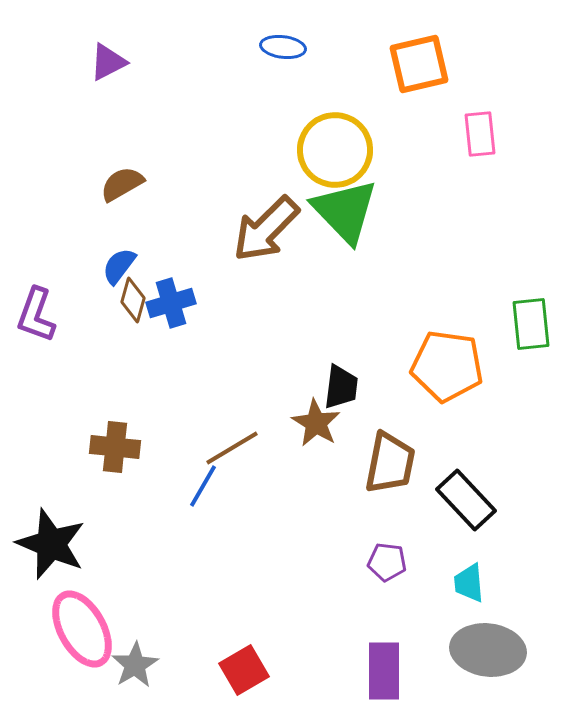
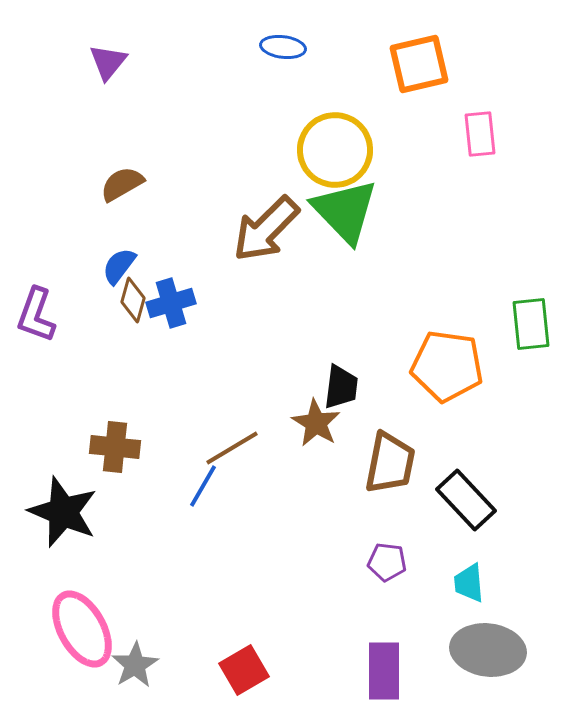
purple triangle: rotated 24 degrees counterclockwise
black star: moved 12 px right, 32 px up
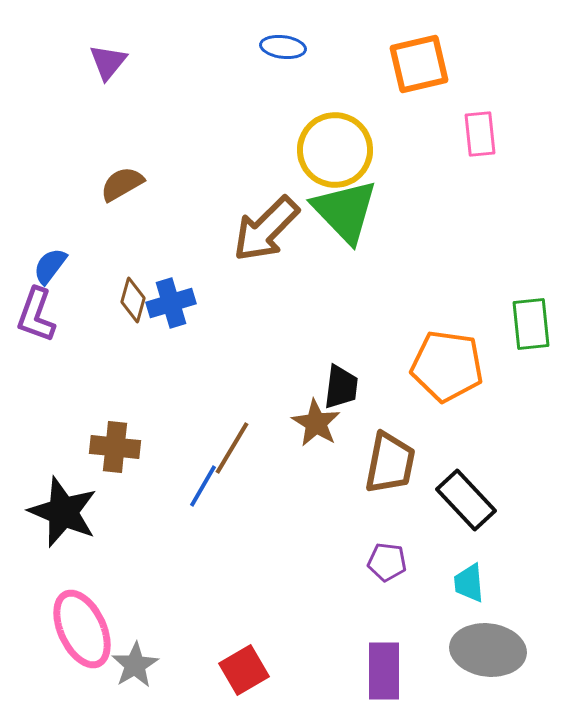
blue semicircle: moved 69 px left
brown line: rotated 28 degrees counterclockwise
pink ellipse: rotated 4 degrees clockwise
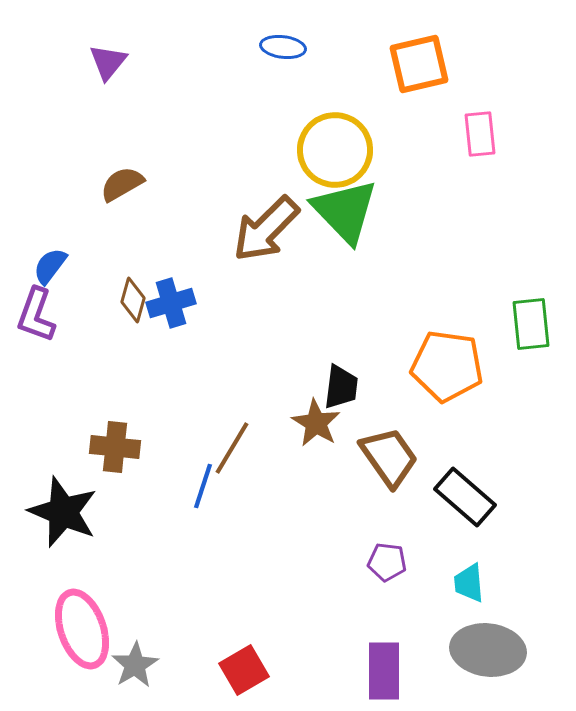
brown trapezoid: moved 1 px left, 6 px up; rotated 46 degrees counterclockwise
blue line: rotated 12 degrees counterclockwise
black rectangle: moved 1 px left, 3 px up; rotated 6 degrees counterclockwise
pink ellipse: rotated 6 degrees clockwise
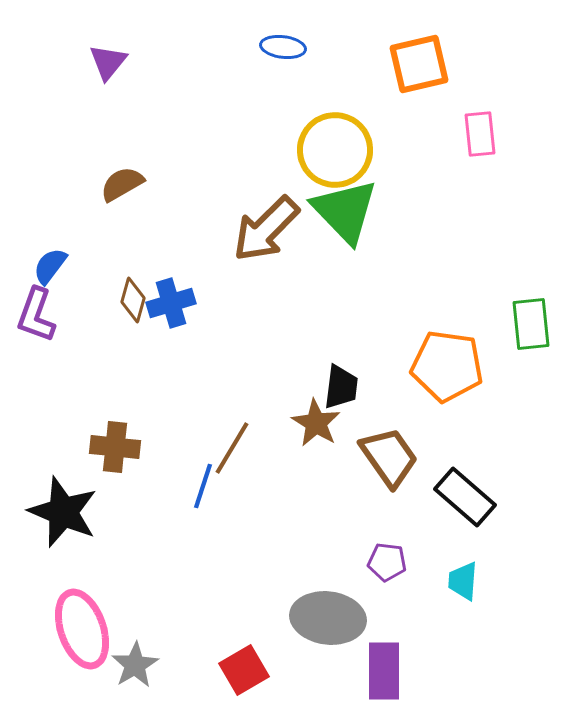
cyan trapezoid: moved 6 px left, 2 px up; rotated 9 degrees clockwise
gray ellipse: moved 160 px left, 32 px up
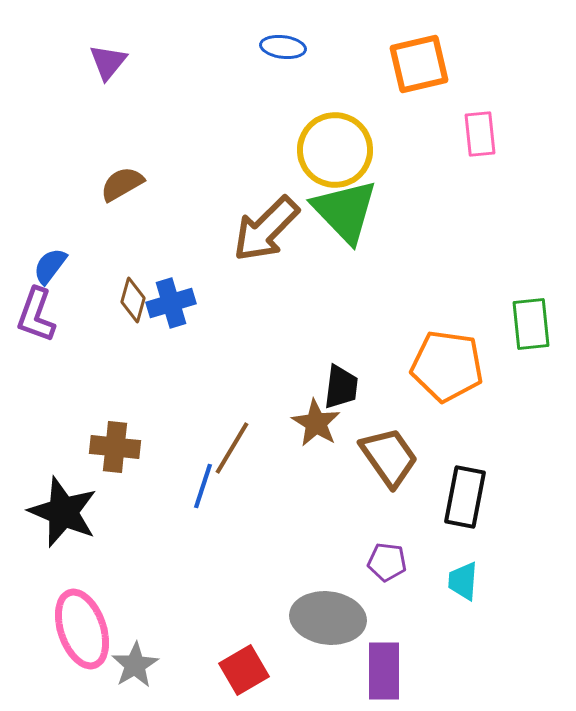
black rectangle: rotated 60 degrees clockwise
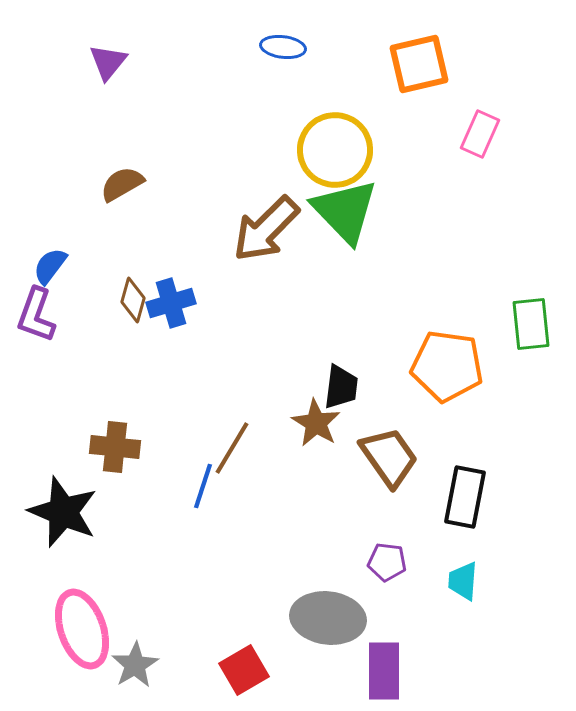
pink rectangle: rotated 30 degrees clockwise
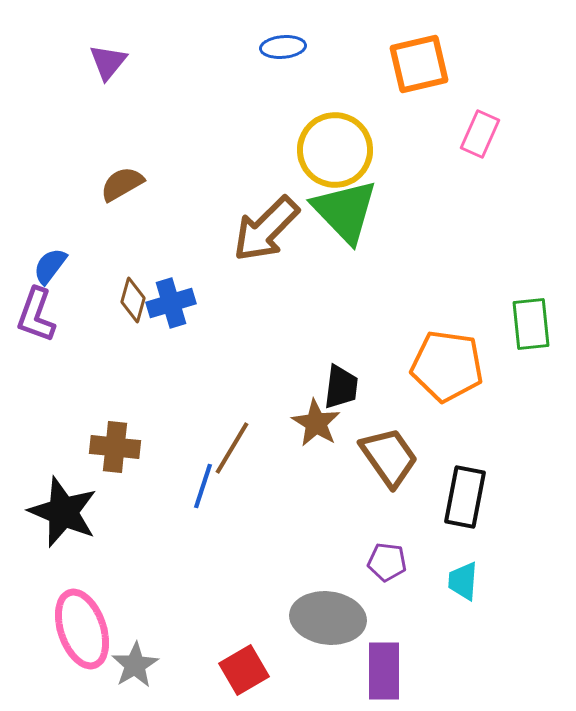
blue ellipse: rotated 12 degrees counterclockwise
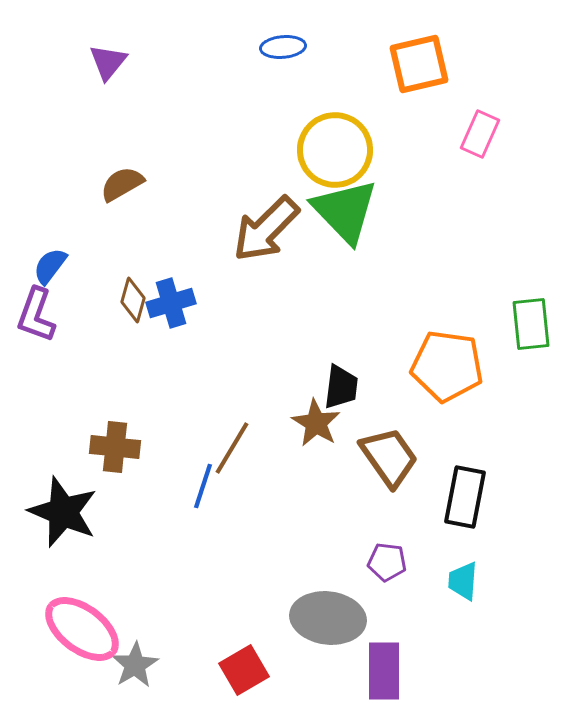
pink ellipse: rotated 34 degrees counterclockwise
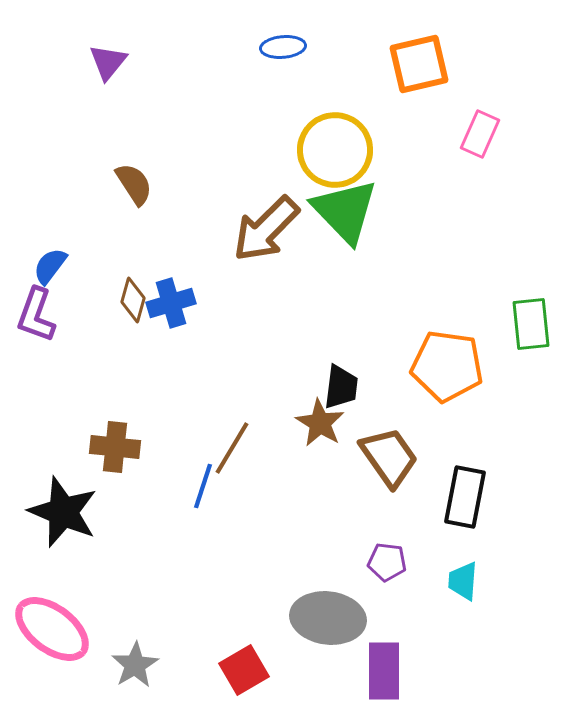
brown semicircle: moved 12 px right; rotated 87 degrees clockwise
brown star: moved 4 px right
pink ellipse: moved 30 px left
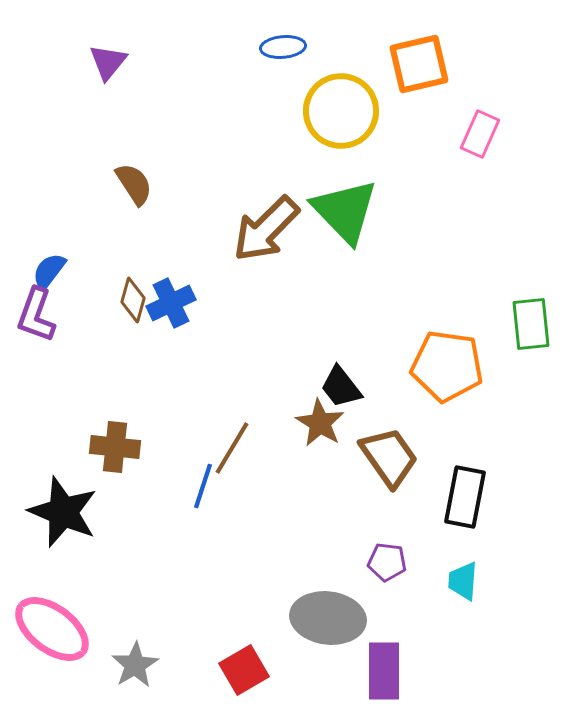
yellow circle: moved 6 px right, 39 px up
blue semicircle: moved 1 px left, 5 px down
blue cross: rotated 9 degrees counterclockwise
black trapezoid: rotated 135 degrees clockwise
